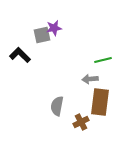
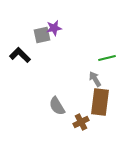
green line: moved 4 px right, 2 px up
gray arrow: moved 5 px right; rotated 63 degrees clockwise
gray semicircle: rotated 42 degrees counterclockwise
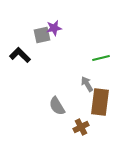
green line: moved 6 px left
gray arrow: moved 8 px left, 5 px down
brown cross: moved 5 px down
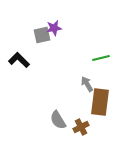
black L-shape: moved 1 px left, 5 px down
gray semicircle: moved 1 px right, 14 px down
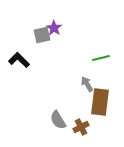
purple star: rotated 28 degrees counterclockwise
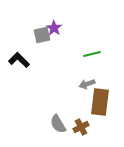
green line: moved 9 px left, 4 px up
gray arrow: rotated 77 degrees counterclockwise
gray semicircle: moved 4 px down
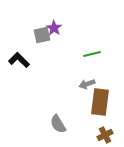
brown cross: moved 24 px right, 8 px down
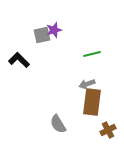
purple star: moved 2 px down; rotated 21 degrees clockwise
brown rectangle: moved 8 px left
brown cross: moved 3 px right, 5 px up
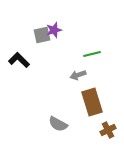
gray arrow: moved 9 px left, 9 px up
brown rectangle: rotated 24 degrees counterclockwise
gray semicircle: rotated 30 degrees counterclockwise
